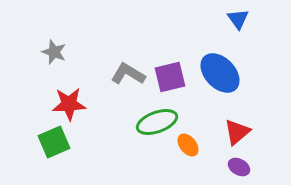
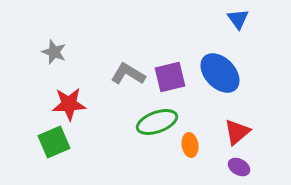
orange ellipse: moved 2 px right; rotated 30 degrees clockwise
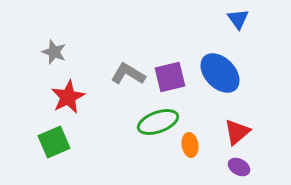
red star: moved 1 px left, 7 px up; rotated 24 degrees counterclockwise
green ellipse: moved 1 px right
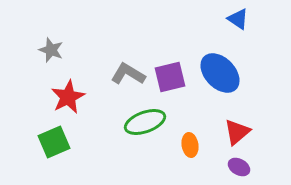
blue triangle: rotated 20 degrees counterclockwise
gray star: moved 3 px left, 2 px up
green ellipse: moved 13 px left
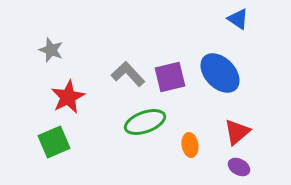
gray L-shape: rotated 16 degrees clockwise
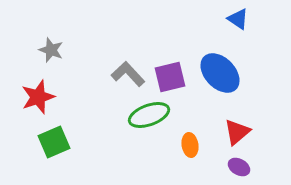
red star: moved 30 px left; rotated 8 degrees clockwise
green ellipse: moved 4 px right, 7 px up
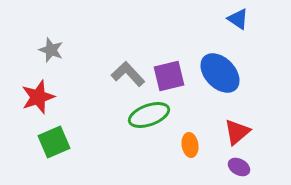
purple square: moved 1 px left, 1 px up
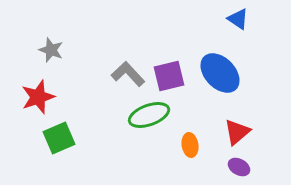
green square: moved 5 px right, 4 px up
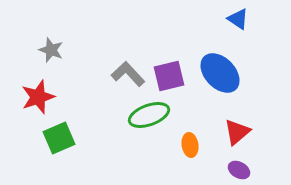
purple ellipse: moved 3 px down
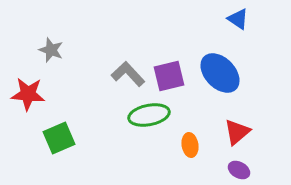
red star: moved 10 px left, 3 px up; rotated 24 degrees clockwise
green ellipse: rotated 9 degrees clockwise
